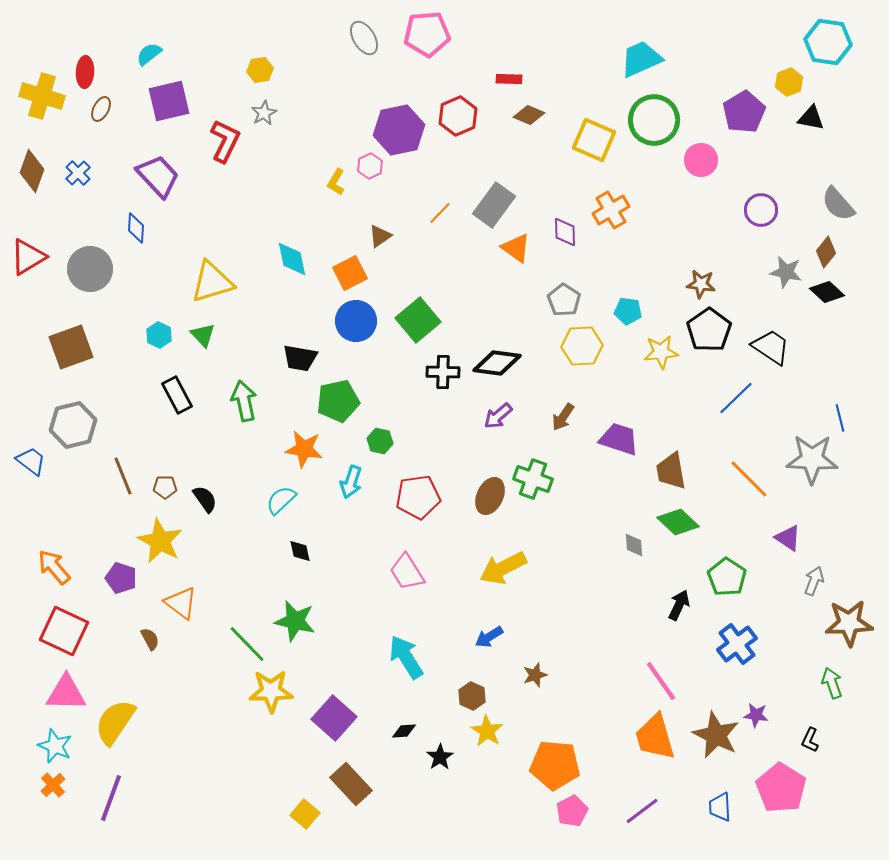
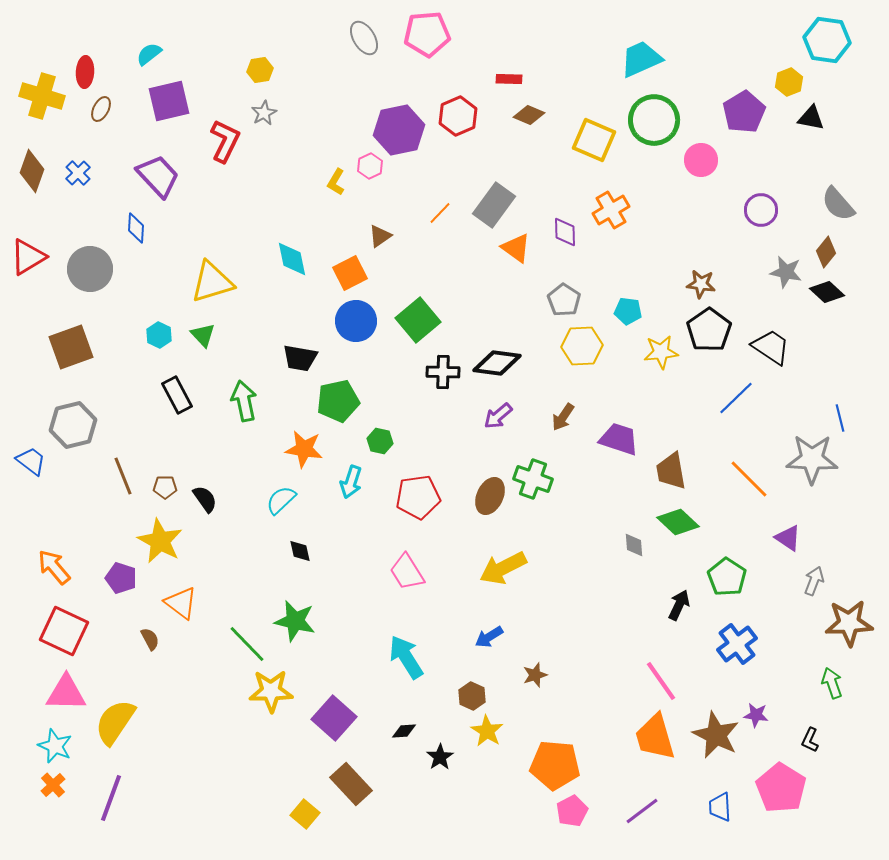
cyan hexagon at (828, 42): moved 1 px left, 2 px up
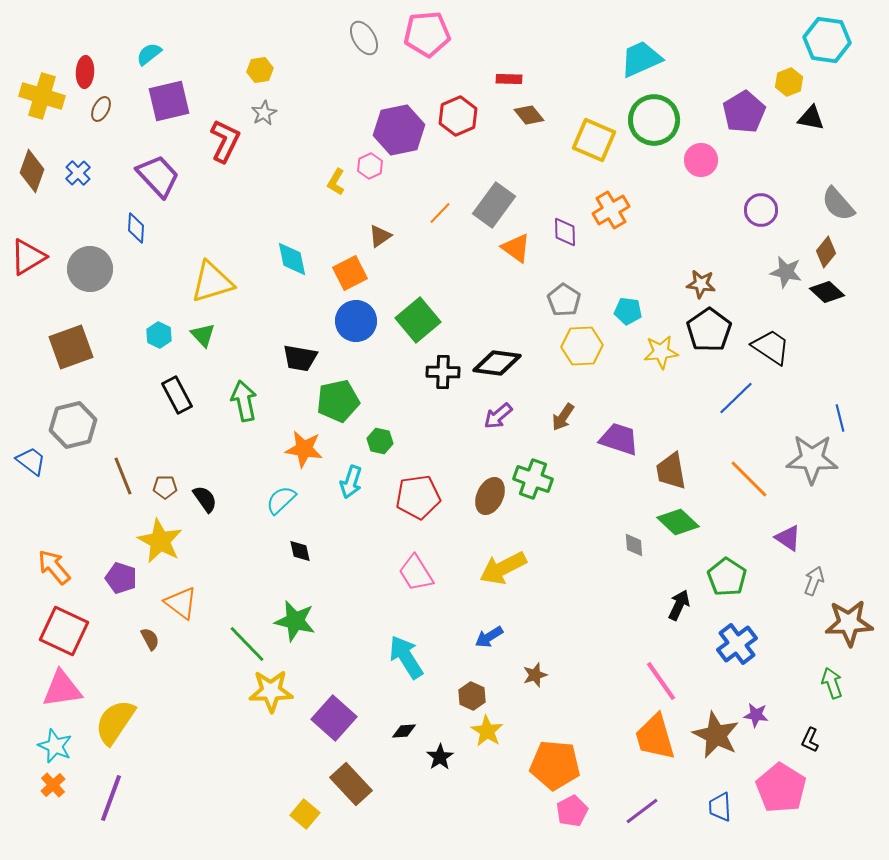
brown diamond at (529, 115): rotated 28 degrees clockwise
pink trapezoid at (407, 572): moved 9 px right, 1 px down
pink triangle at (66, 693): moved 4 px left, 4 px up; rotated 9 degrees counterclockwise
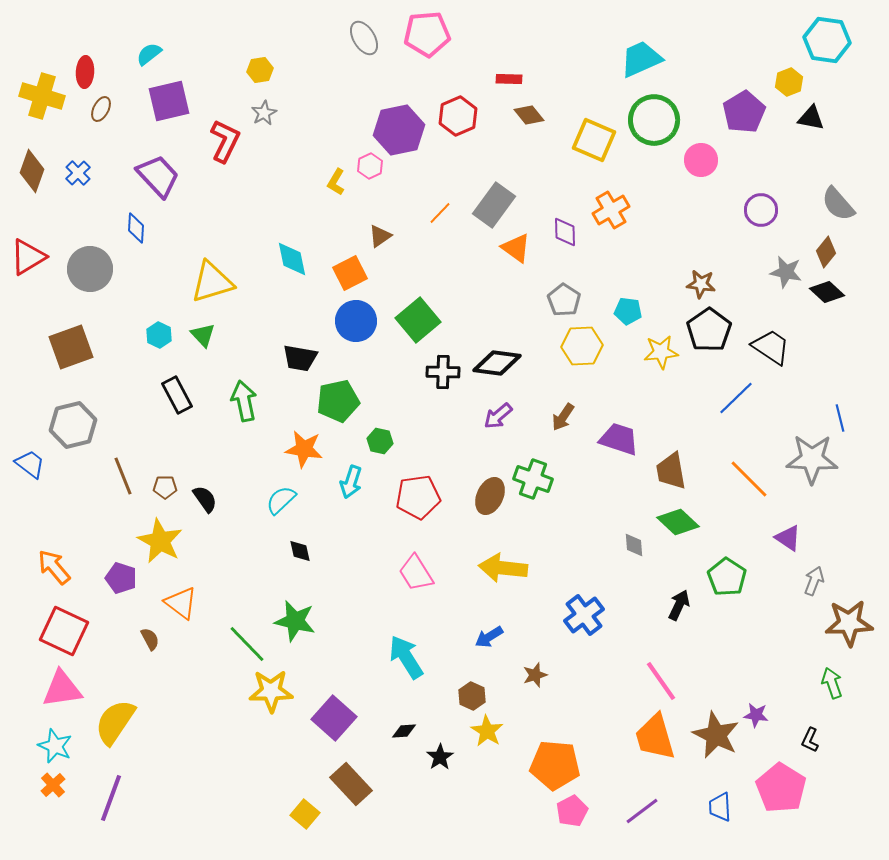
blue trapezoid at (31, 461): moved 1 px left, 3 px down
yellow arrow at (503, 568): rotated 33 degrees clockwise
blue cross at (737, 644): moved 153 px left, 29 px up
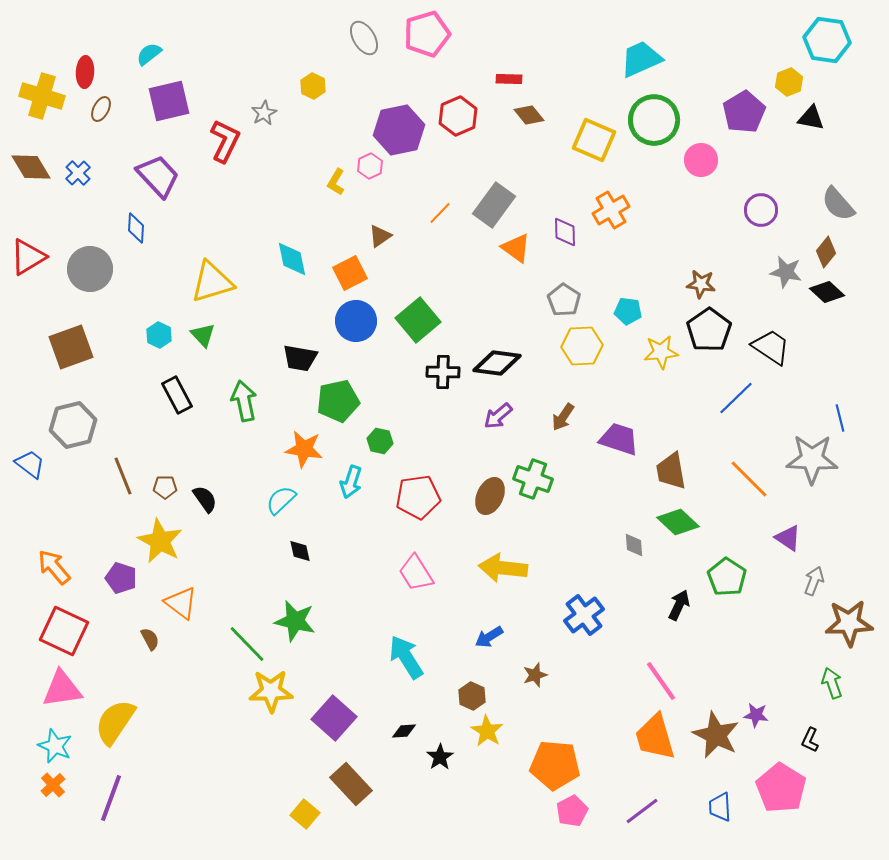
pink pentagon at (427, 34): rotated 12 degrees counterclockwise
yellow hexagon at (260, 70): moved 53 px right, 16 px down; rotated 25 degrees counterclockwise
brown diamond at (32, 171): moved 1 px left, 4 px up; rotated 51 degrees counterclockwise
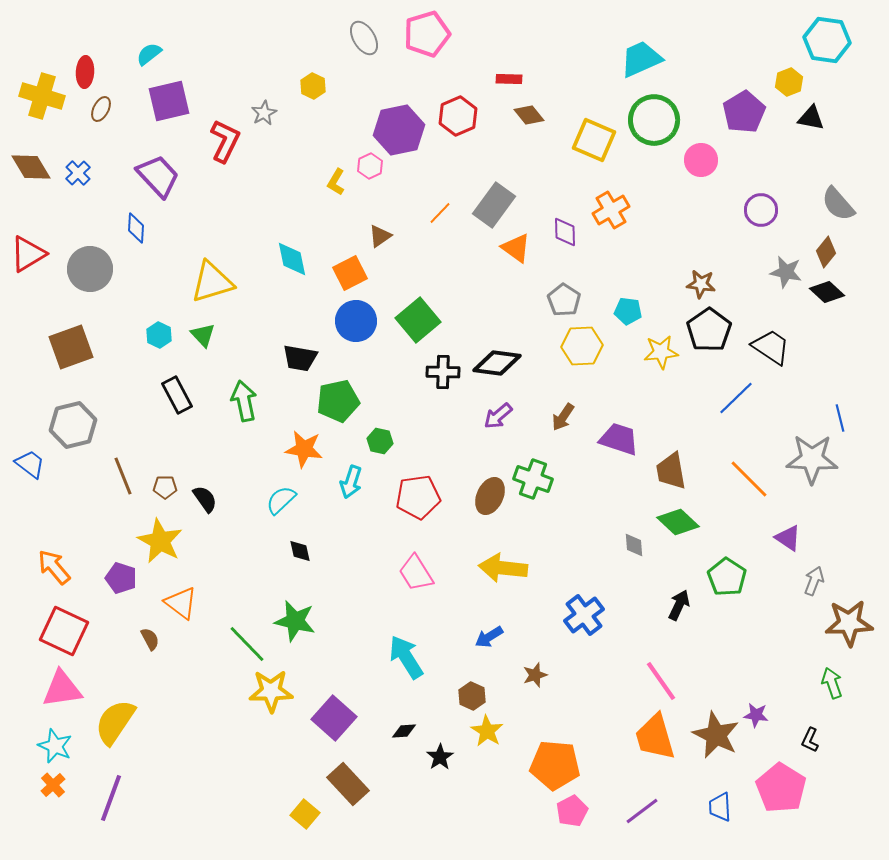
red triangle at (28, 257): moved 3 px up
brown rectangle at (351, 784): moved 3 px left
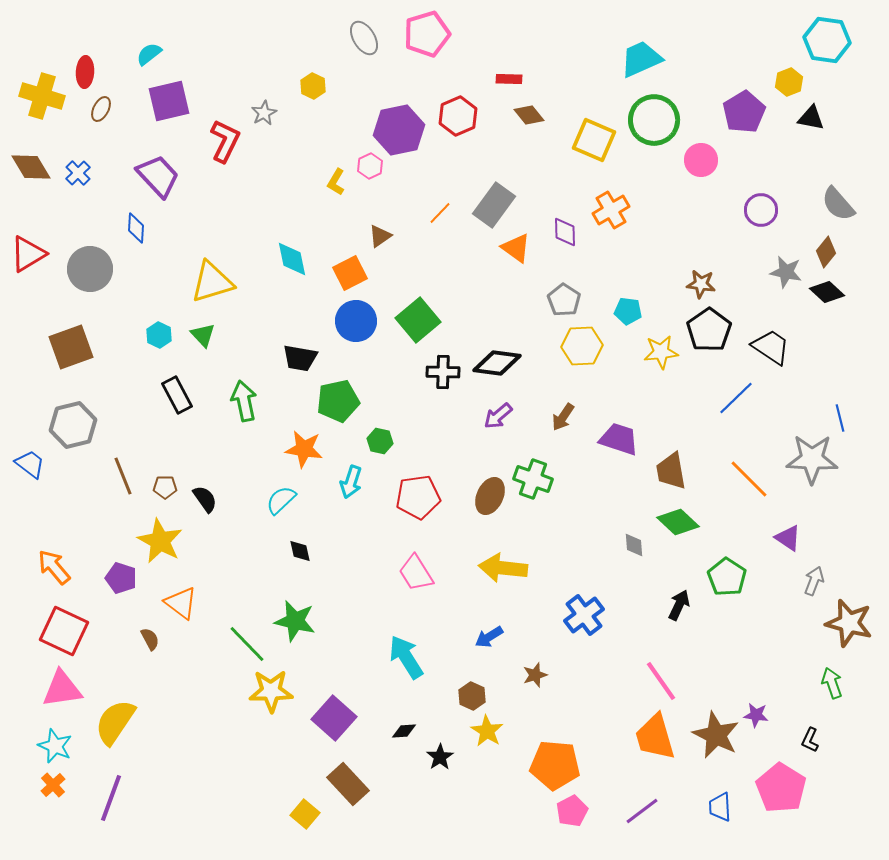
brown star at (849, 623): rotated 18 degrees clockwise
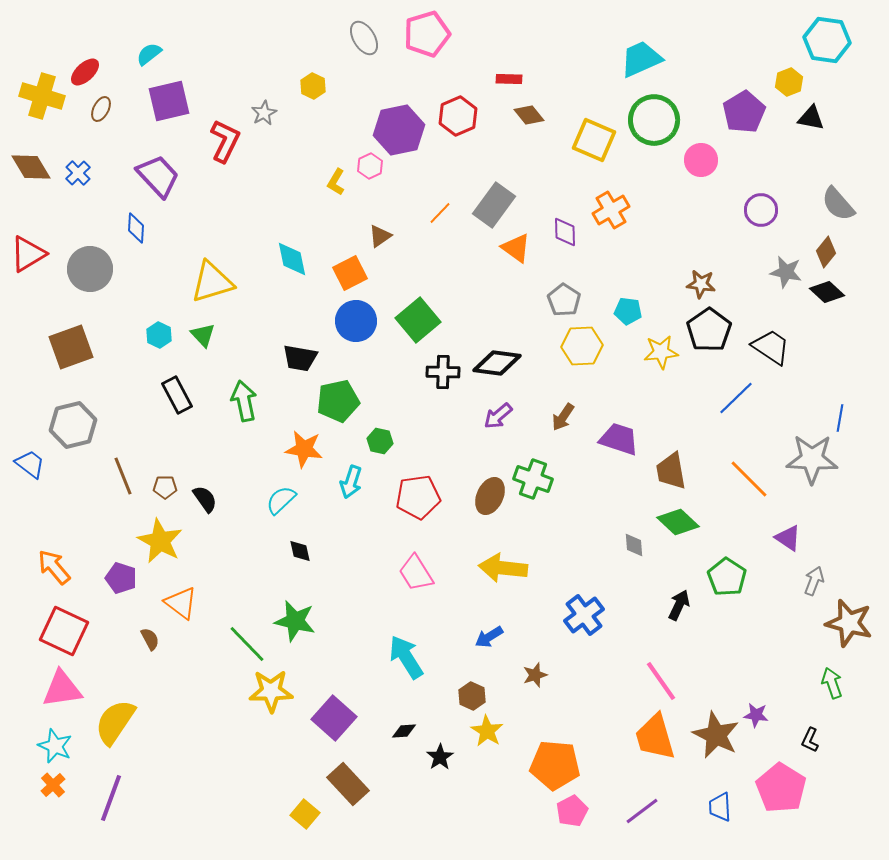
red ellipse at (85, 72): rotated 44 degrees clockwise
blue line at (840, 418): rotated 24 degrees clockwise
